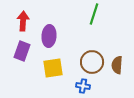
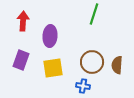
purple ellipse: moved 1 px right
purple rectangle: moved 1 px left, 9 px down
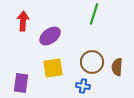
purple ellipse: rotated 50 degrees clockwise
purple rectangle: moved 23 px down; rotated 12 degrees counterclockwise
brown semicircle: moved 2 px down
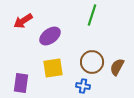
green line: moved 2 px left, 1 px down
red arrow: rotated 126 degrees counterclockwise
brown semicircle: rotated 24 degrees clockwise
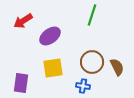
brown semicircle: rotated 126 degrees clockwise
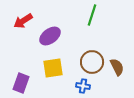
purple rectangle: rotated 12 degrees clockwise
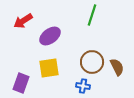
yellow square: moved 4 px left
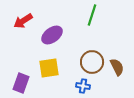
purple ellipse: moved 2 px right, 1 px up
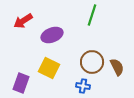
purple ellipse: rotated 15 degrees clockwise
yellow square: rotated 35 degrees clockwise
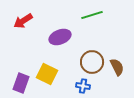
green line: rotated 55 degrees clockwise
purple ellipse: moved 8 px right, 2 px down
yellow square: moved 2 px left, 6 px down
